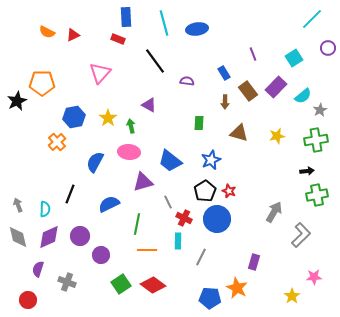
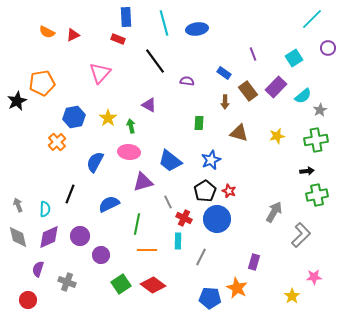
blue rectangle at (224, 73): rotated 24 degrees counterclockwise
orange pentagon at (42, 83): rotated 10 degrees counterclockwise
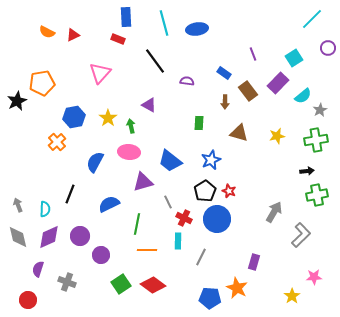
purple rectangle at (276, 87): moved 2 px right, 4 px up
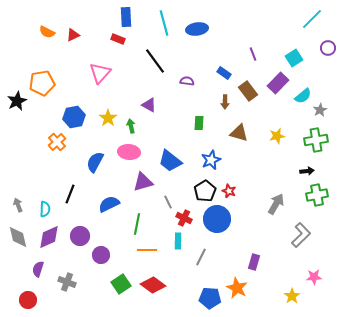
gray arrow at (274, 212): moved 2 px right, 8 px up
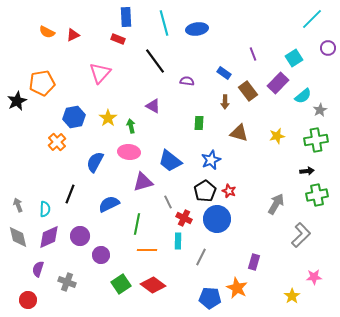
purple triangle at (149, 105): moved 4 px right, 1 px down
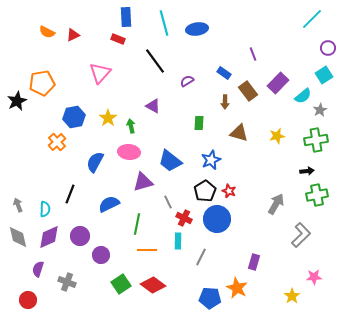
cyan square at (294, 58): moved 30 px right, 17 px down
purple semicircle at (187, 81): rotated 40 degrees counterclockwise
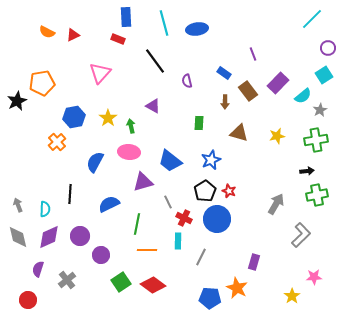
purple semicircle at (187, 81): rotated 72 degrees counterclockwise
black line at (70, 194): rotated 18 degrees counterclockwise
gray cross at (67, 282): moved 2 px up; rotated 30 degrees clockwise
green square at (121, 284): moved 2 px up
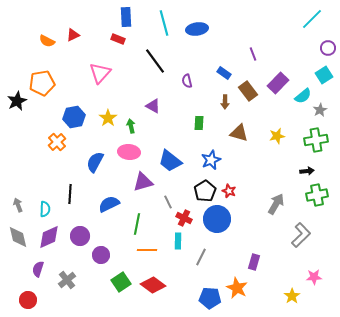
orange semicircle at (47, 32): moved 9 px down
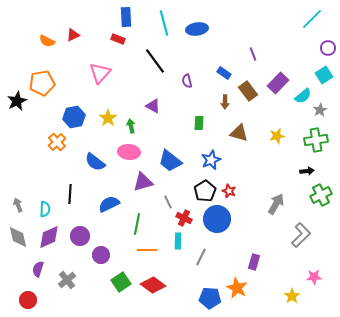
blue semicircle at (95, 162): rotated 80 degrees counterclockwise
green cross at (317, 195): moved 4 px right; rotated 15 degrees counterclockwise
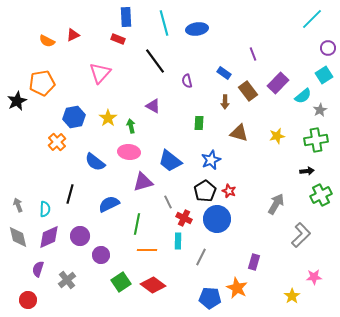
black line at (70, 194): rotated 12 degrees clockwise
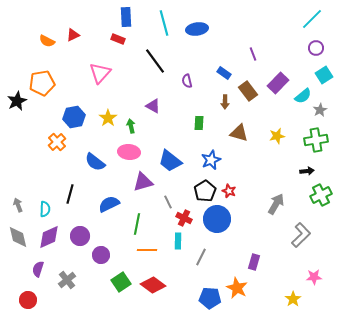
purple circle at (328, 48): moved 12 px left
yellow star at (292, 296): moved 1 px right, 3 px down
